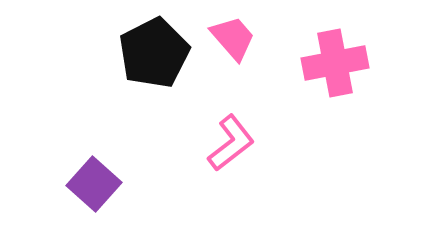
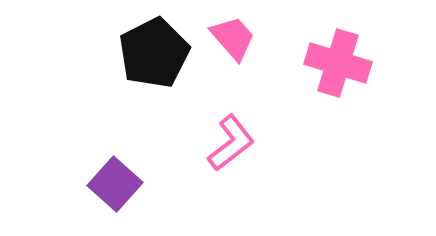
pink cross: moved 3 px right; rotated 28 degrees clockwise
purple square: moved 21 px right
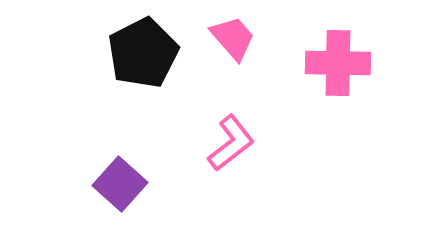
black pentagon: moved 11 px left
pink cross: rotated 16 degrees counterclockwise
purple square: moved 5 px right
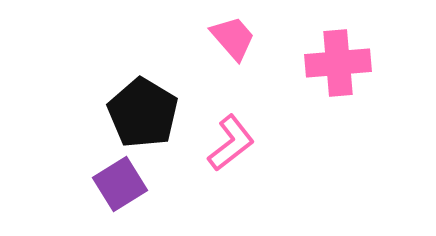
black pentagon: moved 60 px down; rotated 14 degrees counterclockwise
pink cross: rotated 6 degrees counterclockwise
purple square: rotated 16 degrees clockwise
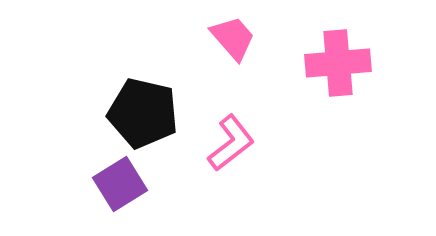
black pentagon: rotated 18 degrees counterclockwise
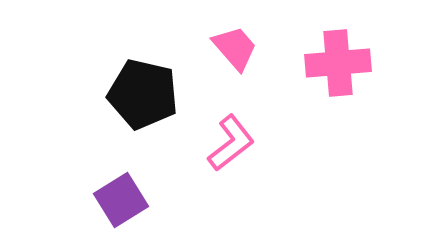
pink trapezoid: moved 2 px right, 10 px down
black pentagon: moved 19 px up
purple square: moved 1 px right, 16 px down
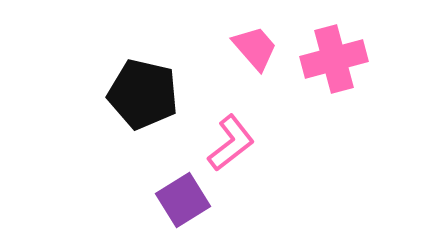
pink trapezoid: moved 20 px right
pink cross: moved 4 px left, 4 px up; rotated 10 degrees counterclockwise
purple square: moved 62 px right
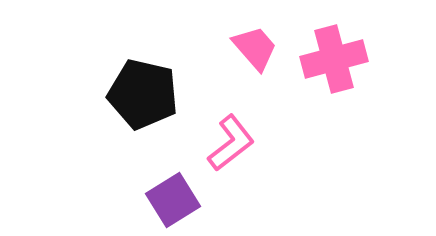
purple square: moved 10 px left
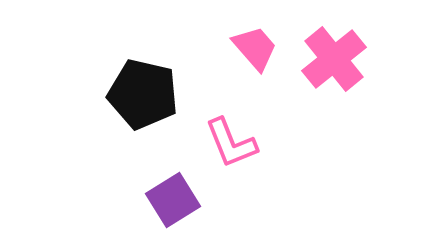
pink cross: rotated 24 degrees counterclockwise
pink L-shape: rotated 106 degrees clockwise
